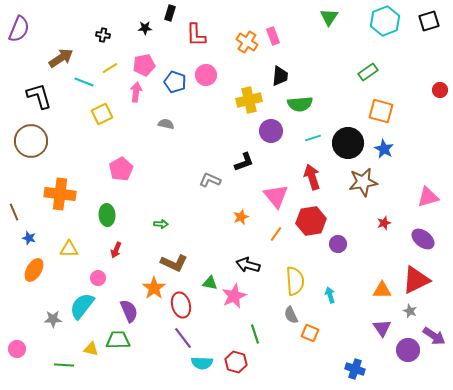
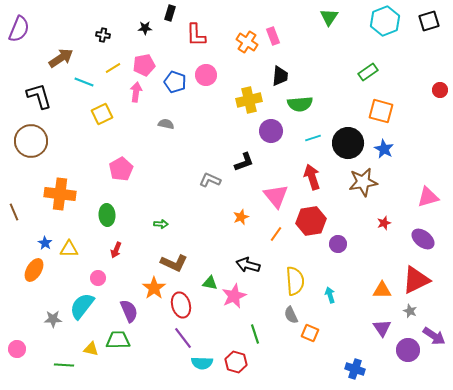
yellow line at (110, 68): moved 3 px right
blue star at (29, 238): moved 16 px right, 5 px down; rotated 16 degrees clockwise
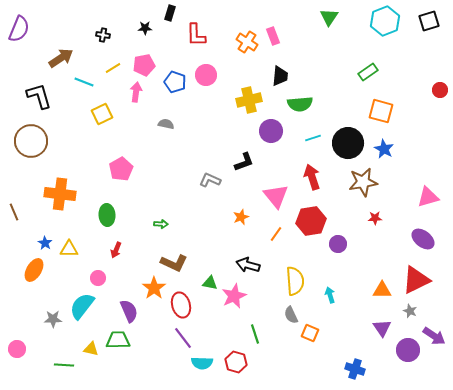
red star at (384, 223): moved 9 px left, 5 px up; rotated 16 degrees clockwise
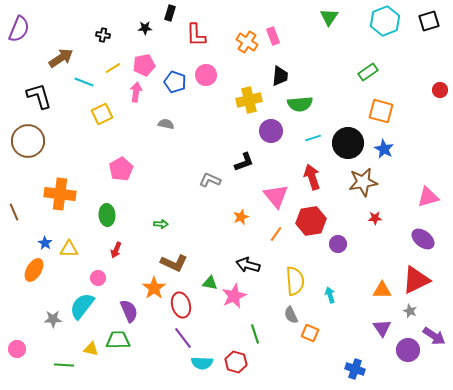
brown circle at (31, 141): moved 3 px left
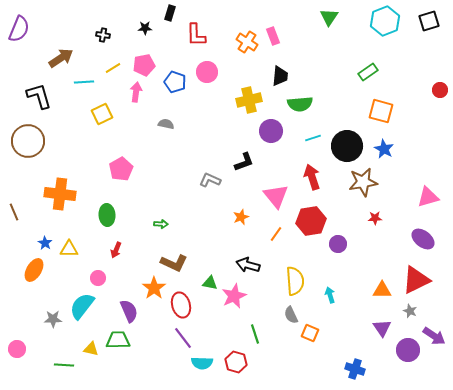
pink circle at (206, 75): moved 1 px right, 3 px up
cyan line at (84, 82): rotated 24 degrees counterclockwise
black circle at (348, 143): moved 1 px left, 3 px down
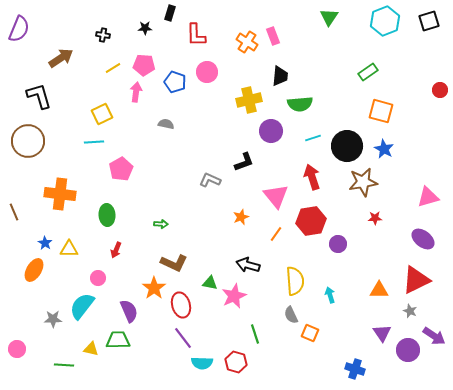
pink pentagon at (144, 65): rotated 15 degrees clockwise
cyan line at (84, 82): moved 10 px right, 60 px down
orange triangle at (382, 290): moved 3 px left
purple triangle at (382, 328): moved 5 px down
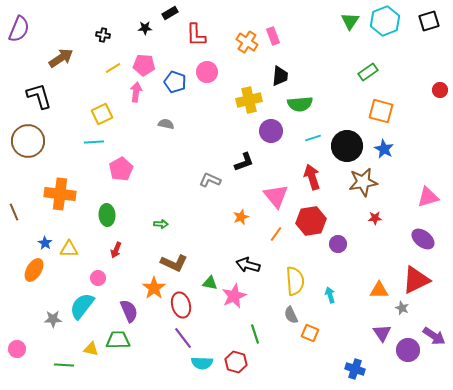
black rectangle at (170, 13): rotated 42 degrees clockwise
green triangle at (329, 17): moved 21 px right, 4 px down
gray star at (410, 311): moved 8 px left, 3 px up
